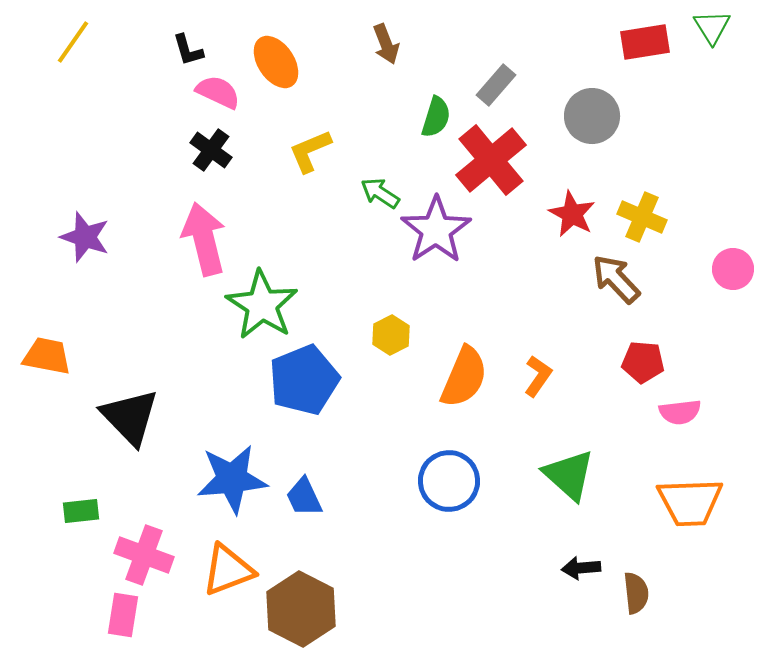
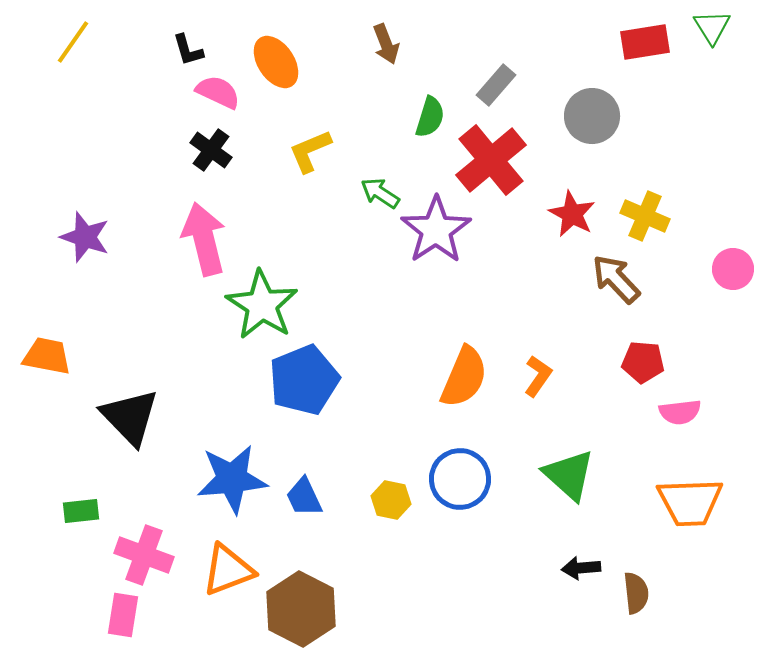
green semicircle at (436, 117): moved 6 px left
yellow cross at (642, 217): moved 3 px right, 1 px up
yellow hexagon at (391, 335): moved 165 px down; rotated 21 degrees counterclockwise
blue circle at (449, 481): moved 11 px right, 2 px up
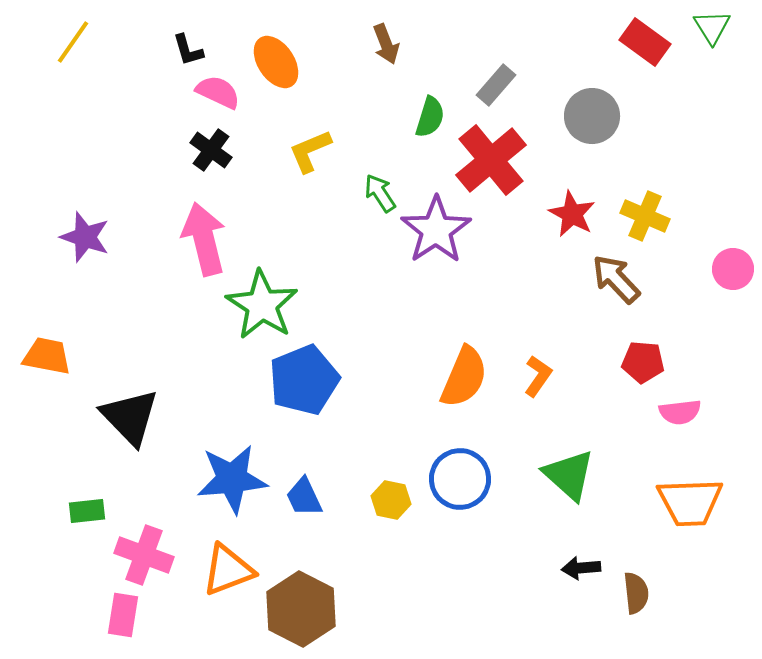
red rectangle at (645, 42): rotated 45 degrees clockwise
green arrow at (380, 193): rotated 24 degrees clockwise
green rectangle at (81, 511): moved 6 px right
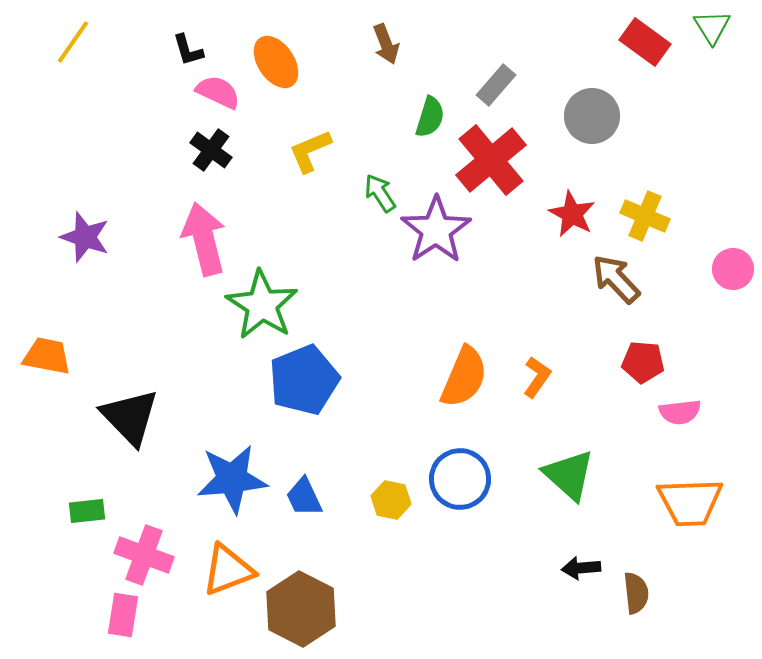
orange L-shape at (538, 376): moved 1 px left, 1 px down
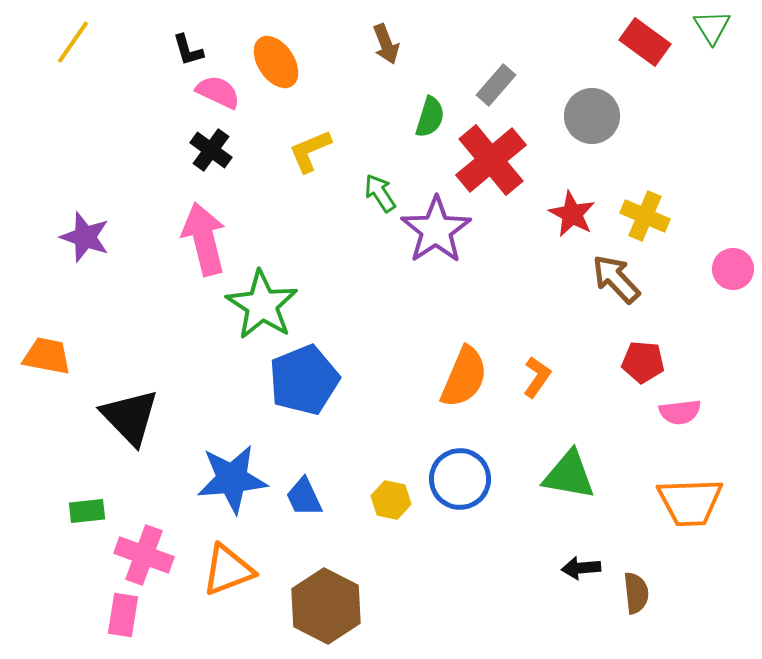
green triangle at (569, 475): rotated 32 degrees counterclockwise
brown hexagon at (301, 609): moved 25 px right, 3 px up
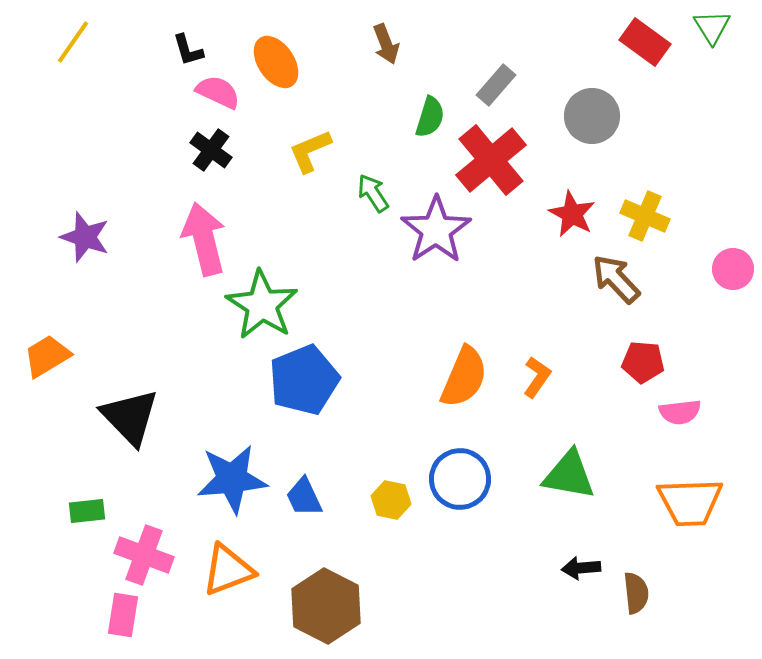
green arrow at (380, 193): moved 7 px left
orange trapezoid at (47, 356): rotated 42 degrees counterclockwise
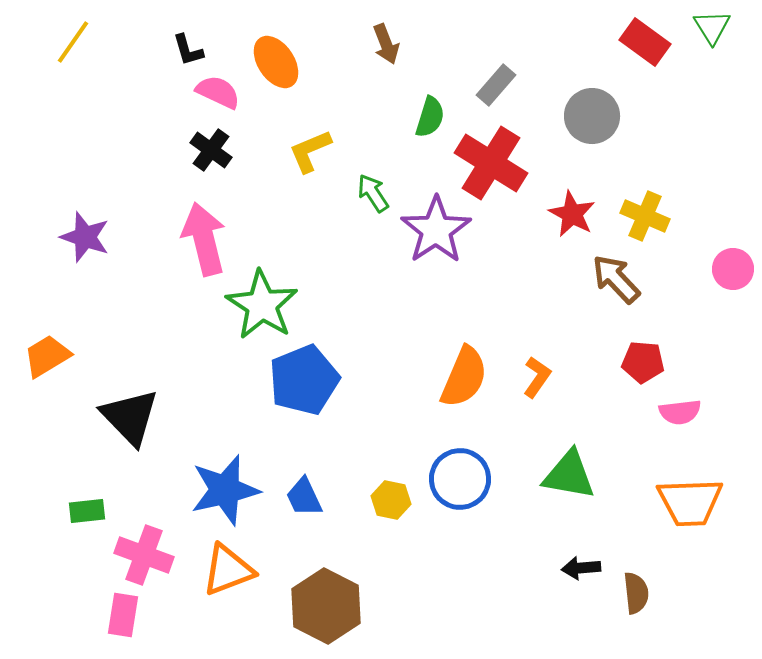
red cross at (491, 160): moved 3 px down; rotated 18 degrees counterclockwise
blue star at (232, 479): moved 7 px left, 11 px down; rotated 8 degrees counterclockwise
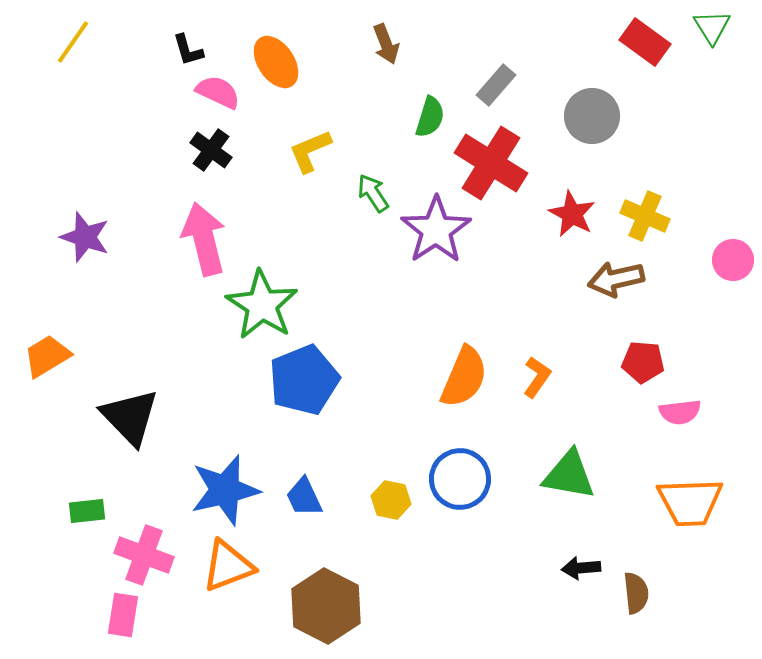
pink circle at (733, 269): moved 9 px up
brown arrow at (616, 279): rotated 60 degrees counterclockwise
orange triangle at (228, 570): moved 4 px up
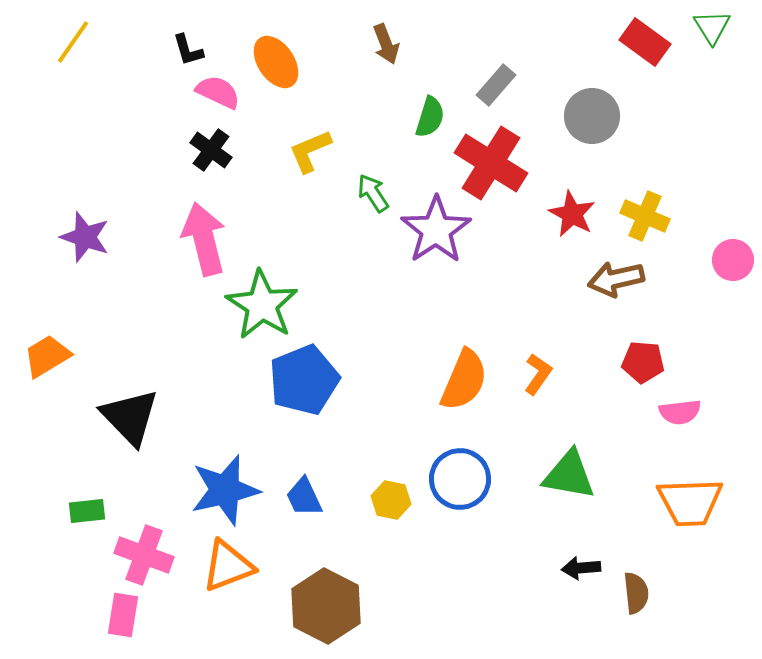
orange semicircle at (464, 377): moved 3 px down
orange L-shape at (537, 377): moved 1 px right, 3 px up
